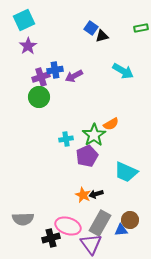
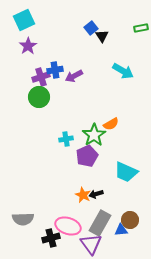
blue square: rotated 16 degrees clockwise
black triangle: rotated 48 degrees counterclockwise
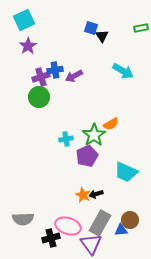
blue square: rotated 32 degrees counterclockwise
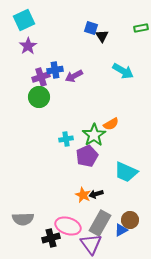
blue triangle: rotated 24 degrees counterclockwise
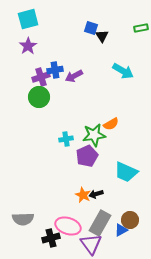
cyan square: moved 4 px right, 1 px up; rotated 10 degrees clockwise
green star: rotated 25 degrees clockwise
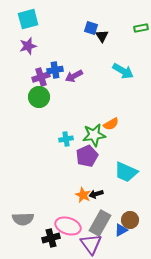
purple star: rotated 18 degrees clockwise
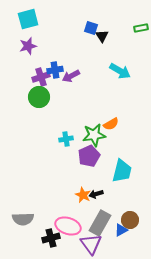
cyan arrow: moved 3 px left
purple arrow: moved 3 px left
purple pentagon: moved 2 px right
cyan trapezoid: moved 4 px left, 1 px up; rotated 100 degrees counterclockwise
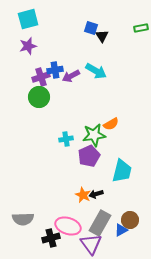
cyan arrow: moved 24 px left
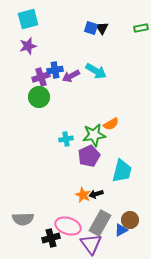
black triangle: moved 8 px up
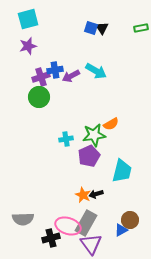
gray rectangle: moved 14 px left
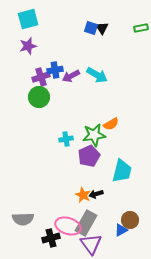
cyan arrow: moved 1 px right, 4 px down
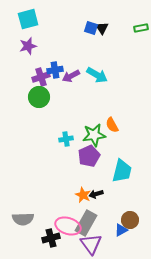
orange semicircle: moved 1 px right, 1 px down; rotated 91 degrees clockwise
